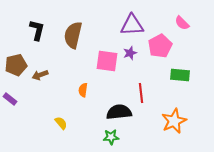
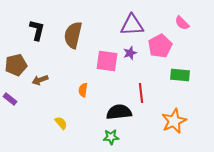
brown arrow: moved 5 px down
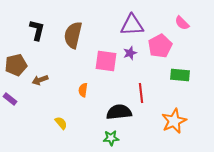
pink square: moved 1 px left
green star: moved 1 px down
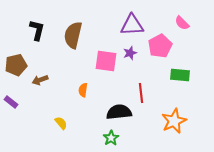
purple rectangle: moved 1 px right, 3 px down
green star: rotated 28 degrees counterclockwise
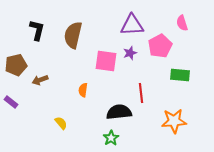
pink semicircle: rotated 28 degrees clockwise
orange star: rotated 20 degrees clockwise
